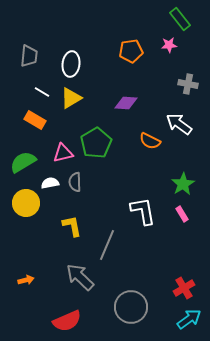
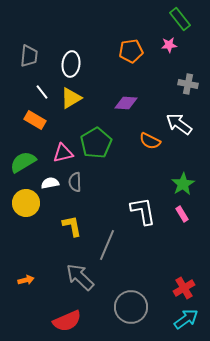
white line: rotated 21 degrees clockwise
cyan arrow: moved 3 px left
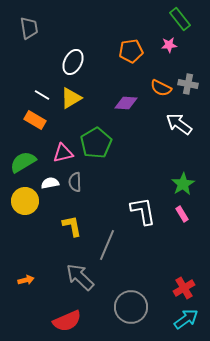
gray trapezoid: moved 28 px up; rotated 15 degrees counterclockwise
white ellipse: moved 2 px right, 2 px up; rotated 20 degrees clockwise
white line: moved 3 px down; rotated 21 degrees counterclockwise
orange semicircle: moved 11 px right, 53 px up
yellow circle: moved 1 px left, 2 px up
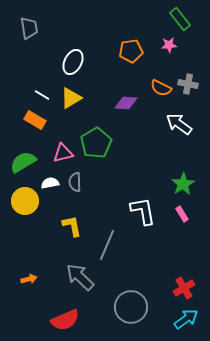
orange arrow: moved 3 px right, 1 px up
red semicircle: moved 2 px left, 1 px up
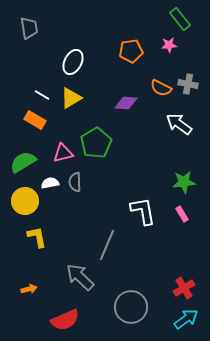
green star: moved 1 px right, 2 px up; rotated 25 degrees clockwise
yellow L-shape: moved 35 px left, 11 px down
orange arrow: moved 10 px down
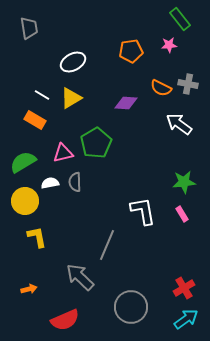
white ellipse: rotated 35 degrees clockwise
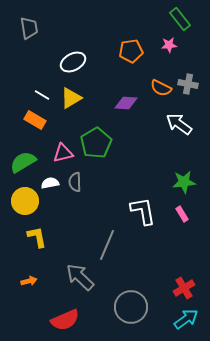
orange arrow: moved 8 px up
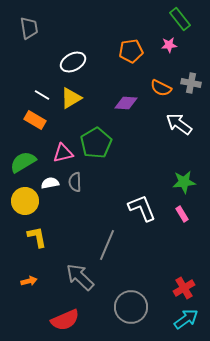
gray cross: moved 3 px right, 1 px up
white L-shape: moved 1 px left, 3 px up; rotated 12 degrees counterclockwise
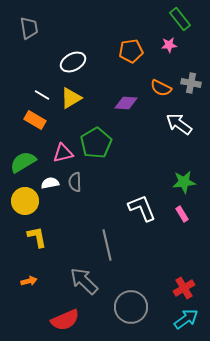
gray line: rotated 36 degrees counterclockwise
gray arrow: moved 4 px right, 4 px down
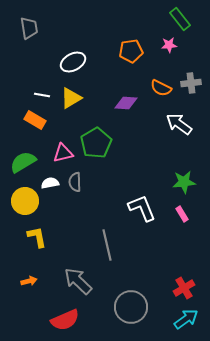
gray cross: rotated 18 degrees counterclockwise
white line: rotated 21 degrees counterclockwise
gray arrow: moved 6 px left
